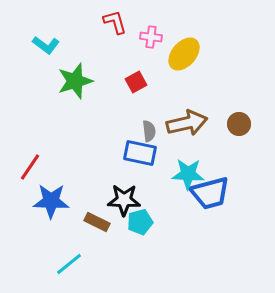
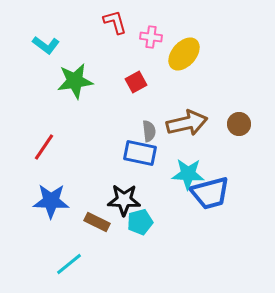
green star: rotated 9 degrees clockwise
red line: moved 14 px right, 20 px up
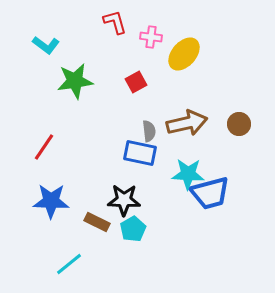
cyan pentagon: moved 7 px left, 7 px down; rotated 15 degrees counterclockwise
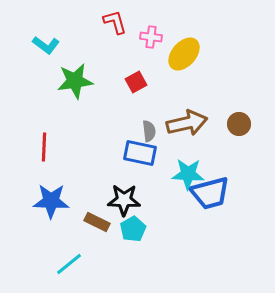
red line: rotated 32 degrees counterclockwise
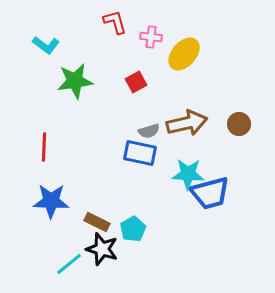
gray semicircle: rotated 80 degrees clockwise
black star: moved 22 px left, 49 px down; rotated 16 degrees clockwise
